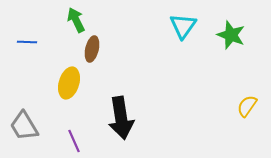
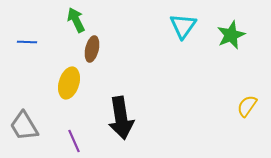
green star: rotated 28 degrees clockwise
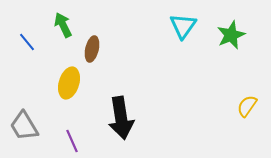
green arrow: moved 13 px left, 5 px down
blue line: rotated 48 degrees clockwise
purple line: moved 2 px left
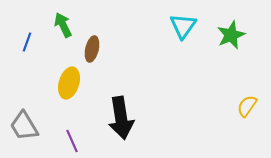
blue line: rotated 60 degrees clockwise
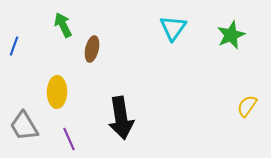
cyan triangle: moved 10 px left, 2 px down
blue line: moved 13 px left, 4 px down
yellow ellipse: moved 12 px left, 9 px down; rotated 16 degrees counterclockwise
purple line: moved 3 px left, 2 px up
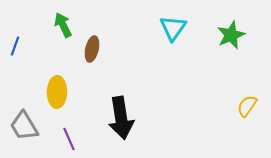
blue line: moved 1 px right
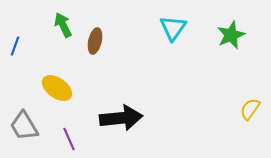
brown ellipse: moved 3 px right, 8 px up
yellow ellipse: moved 4 px up; rotated 56 degrees counterclockwise
yellow semicircle: moved 3 px right, 3 px down
black arrow: rotated 87 degrees counterclockwise
